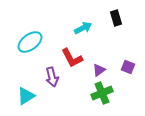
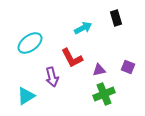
cyan ellipse: moved 1 px down
purple triangle: rotated 24 degrees clockwise
green cross: moved 2 px right, 1 px down
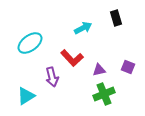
red L-shape: rotated 15 degrees counterclockwise
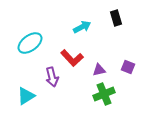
cyan arrow: moved 1 px left, 1 px up
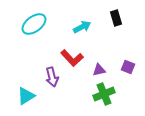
cyan ellipse: moved 4 px right, 19 px up
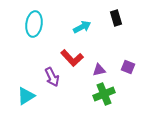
cyan ellipse: rotated 45 degrees counterclockwise
purple arrow: rotated 12 degrees counterclockwise
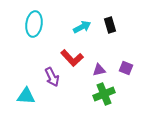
black rectangle: moved 6 px left, 7 px down
purple square: moved 2 px left, 1 px down
cyan triangle: rotated 36 degrees clockwise
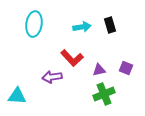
cyan arrow: rotated 18 degrees clockwise
purple arrow: rotated 108 degrees clockwise
cyan triangle: moved 9 px left
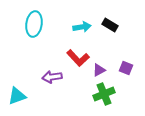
black rectangle: rotated 42 degrees counterclockwise
red L-shape: moved 6 px right
purple triangle: rotated 16 degrees counterclockwise
cyan triangle: rotated 24 degrees counterclockwise
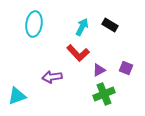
cyan arrow: rotated 54 degrees counterclockwise
red L-shape: moved 5 px up
